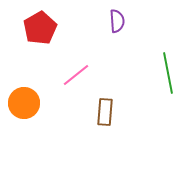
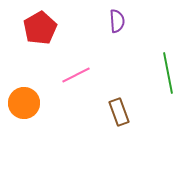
pink line: rotated 12 degrees clockwise
brown rectangle: moved 14 px right; rotated 24 degrees counterclockwise
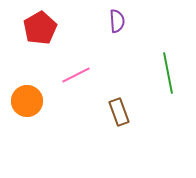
orange circle: moved 3 px right, 2 px up
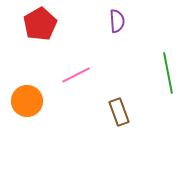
red pentagon: moved 4 px up
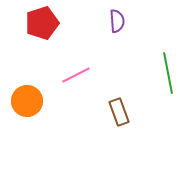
red pentagon: moved 2 px right, 1 px up; rotated 12 degrees clockwise
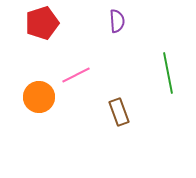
orange circle: moved 12 px right, 4 px up
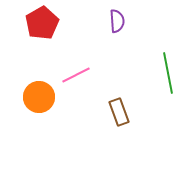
red pentagon: rotated 12 degrees counterclockwise
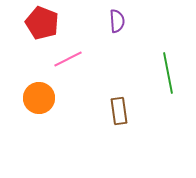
red pentagon: rotated 20 degrees counterclockwise
pink line: moved 8 px left, 16 px up
orange circle: moved 1 px down
brown rectangle: moved 1 px up; rotated 12 degrees clockwise
